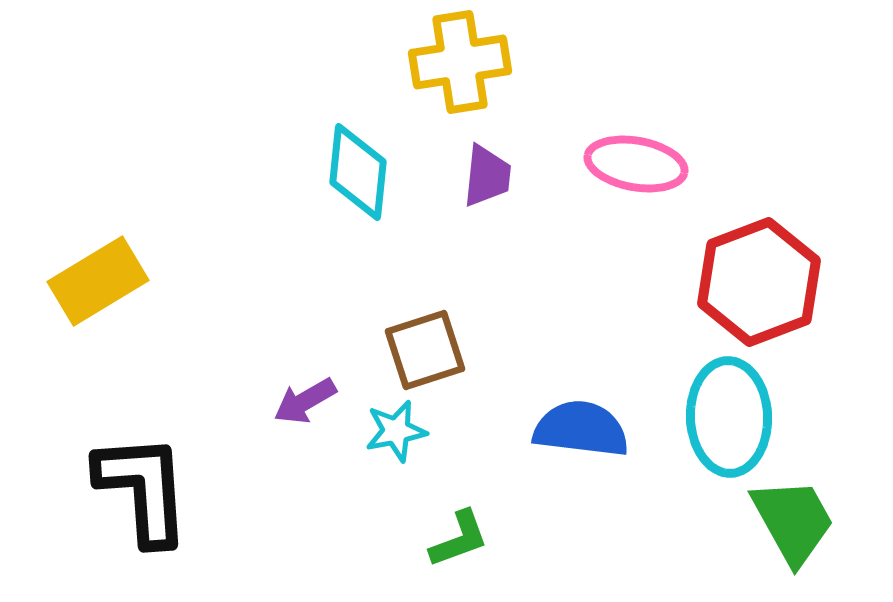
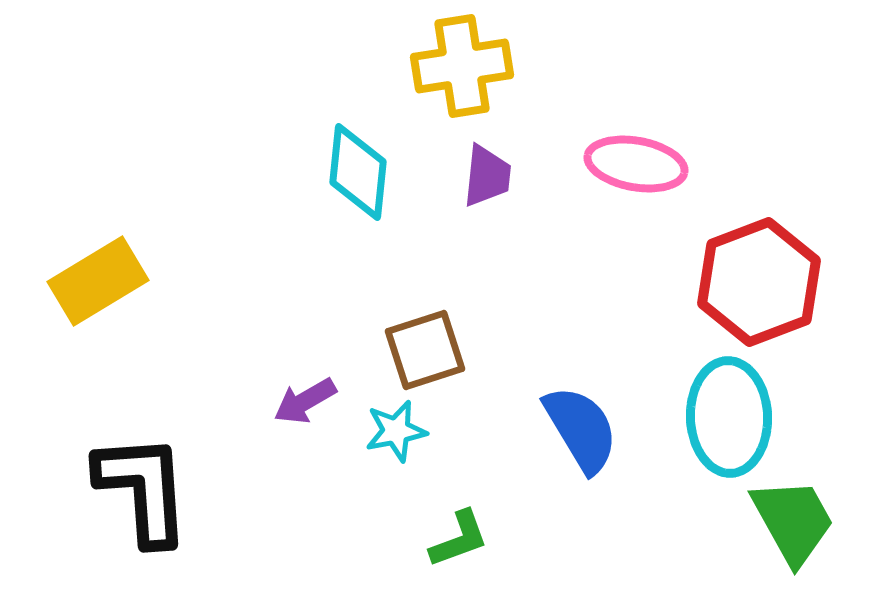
yellow cross: moved 2 px right, 4 px down
blue semicircle: rotated 52 degrees clockwise
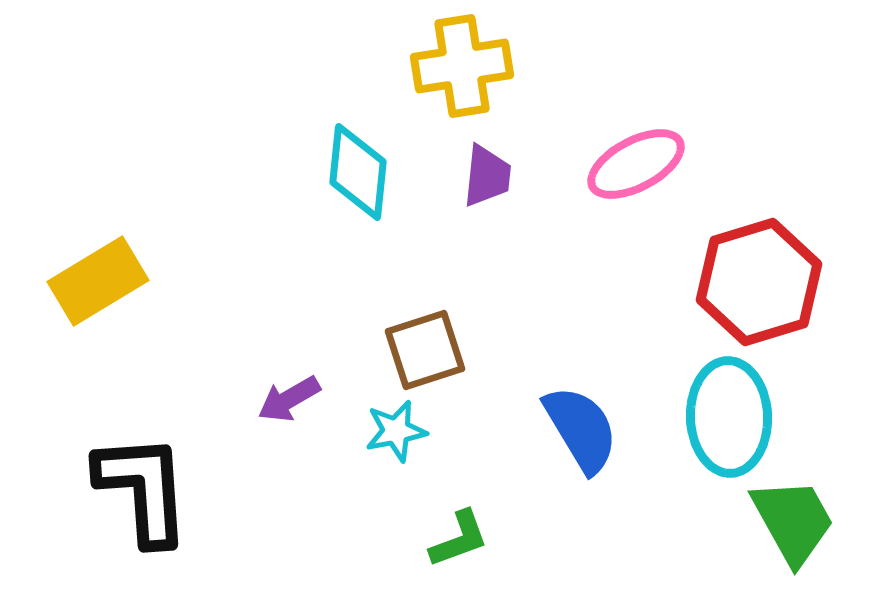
pink ellipse: rotated 38 degrees counterclockwise
red hexagon: rotated 4 degrees clockwise
purple arrow: moved 16 px left, 2 px up
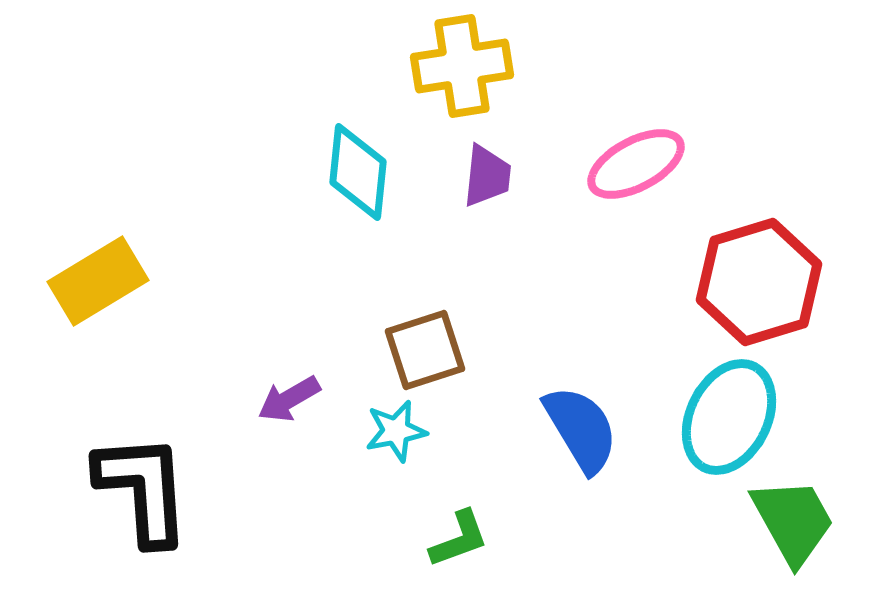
cyan ellipse: rotated 28 degrees clockwise
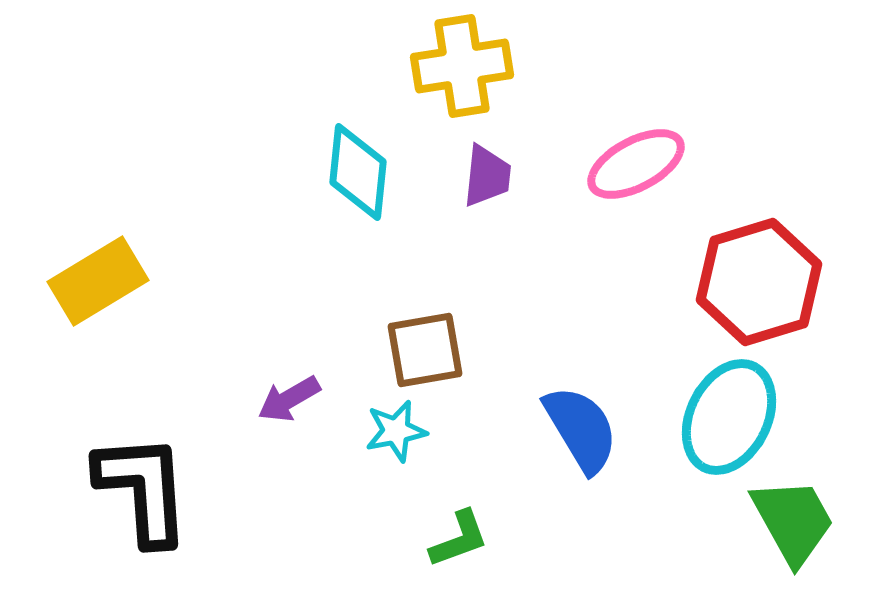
brown square: rotated 8 degrees clockwise
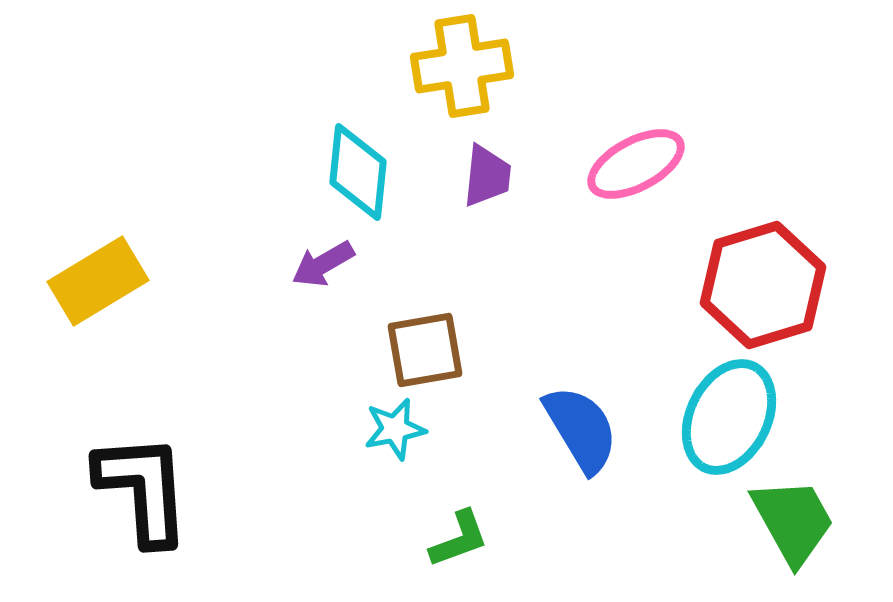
red hexagon: moved 4 px right, 3 px down
purple arrow: moved 34 px right, 135 px up
cyan star: moved 1 px left, 2 px up
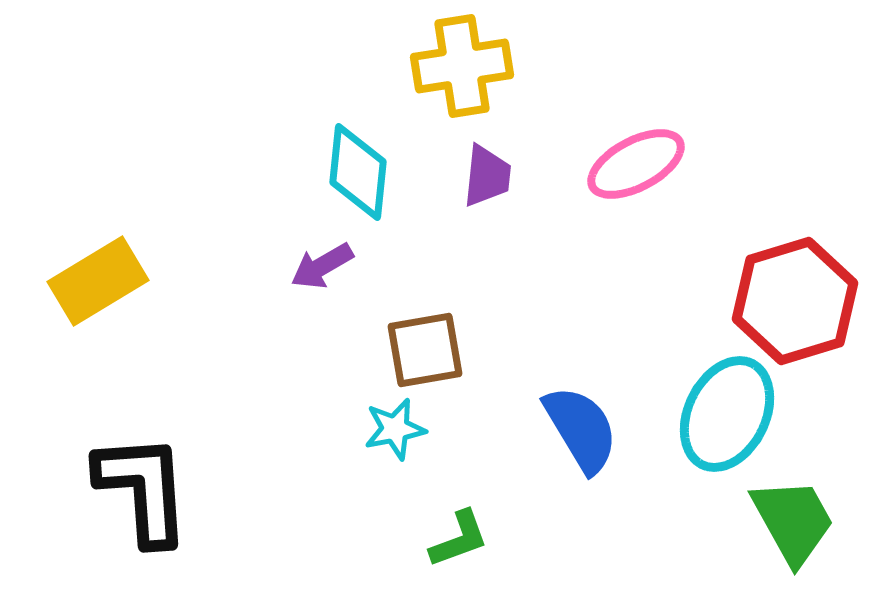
purple arrow: moved 1 px left, 2 px down
red hexagon: moved 32 px right, 16 px down
cyan ellipse: moved 2 px left, 3 px up
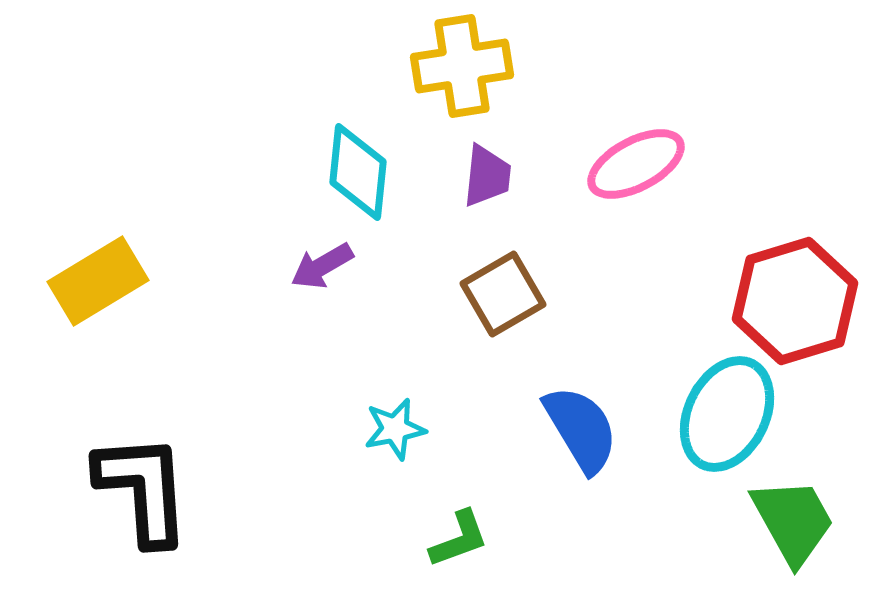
brown square: moved 78 px right, 56 px up; rotated 20 degrees counterclockwise
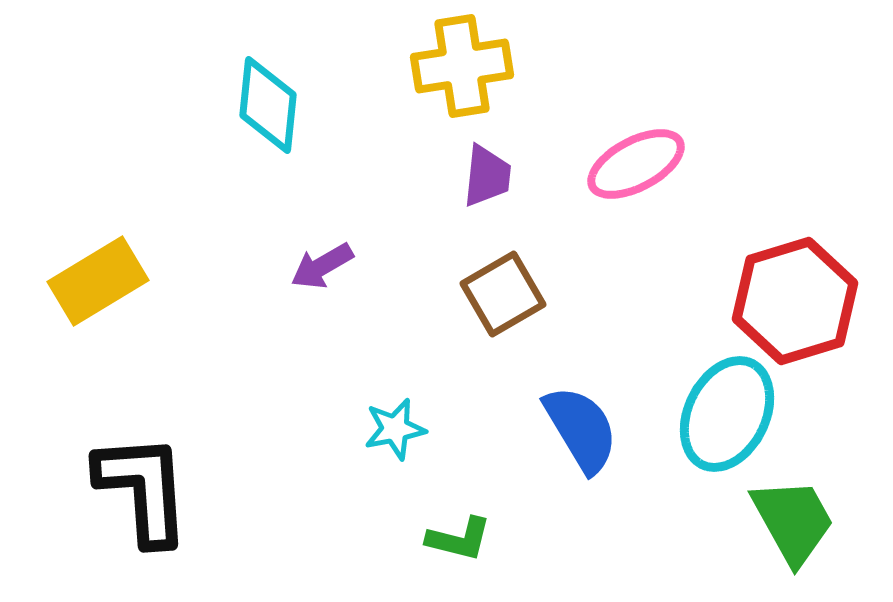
cyan diamond: moved 90 px left, 67 px up
green L-shape: rotated 34 degrees clockwise
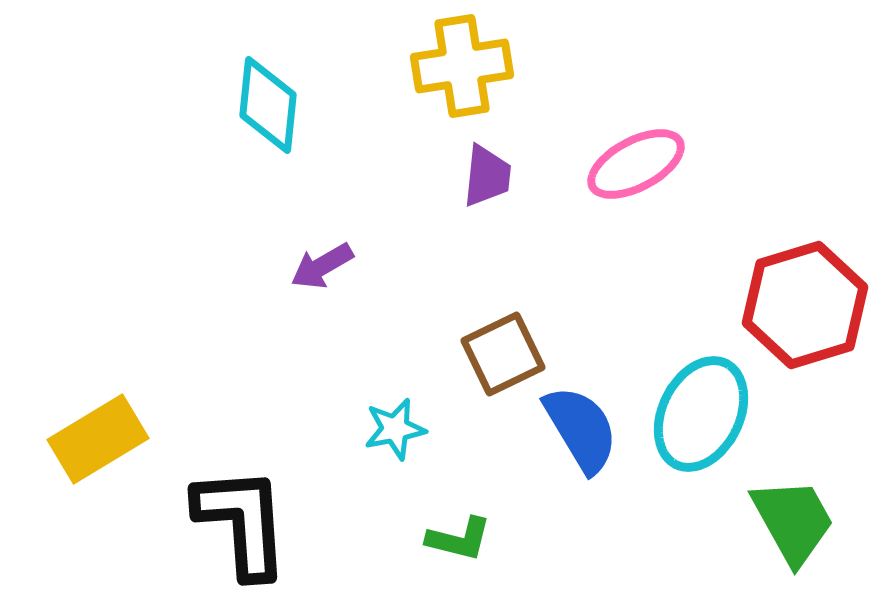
yellow rectangle: moved 158 px down
brown square: moved 60 px down; rotated 4 degrees clockwise
red hexagon: moved 10 px right, 4 px down
cyan ellipse: moved 26 px left
black L-shape: moved 99 px right, 33 px down
